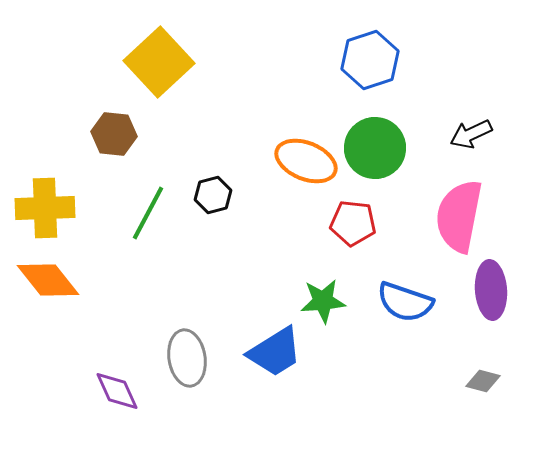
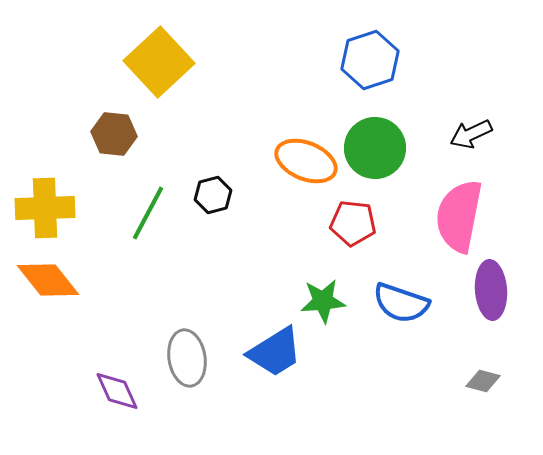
blue semicircle: moved 4 px left, 1 px down
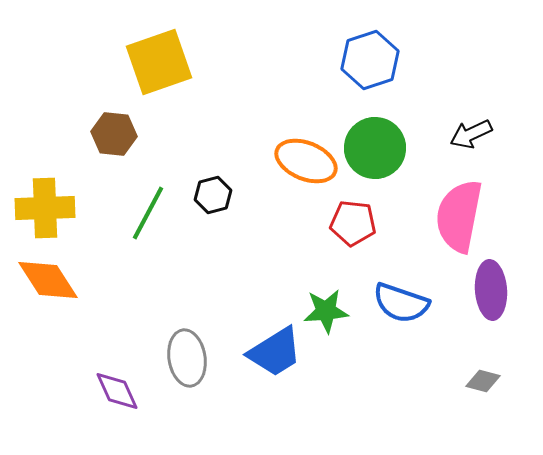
yellow square: rotated 24 degrees clockwise
orange diamond: rotated 6 degrees clockwise
green star: moved 3 px right, 10 px down
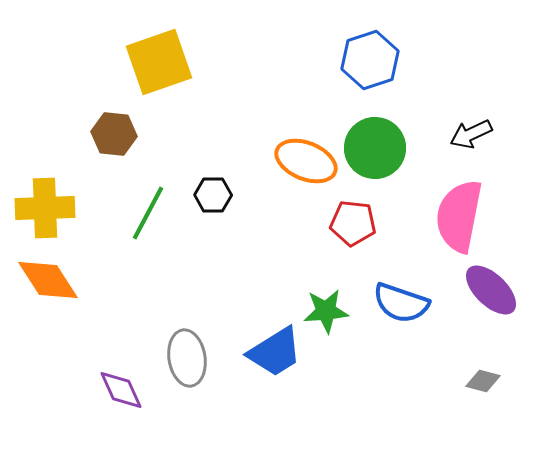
black hexagon: rotated 15 degrees clockwise
purple ellipse: rotated 42 degrees counterclockwise
purple diamond: moved 4 px right, 1 px up
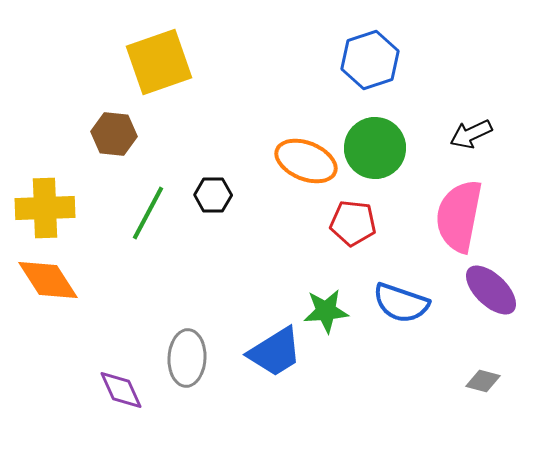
gray ellipse: rotated 12 degrees clockwise
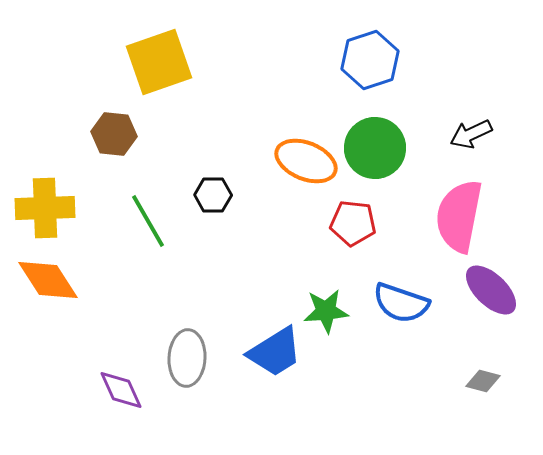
green line: moved 8 px down; rotated 58 degrees counterclockwise
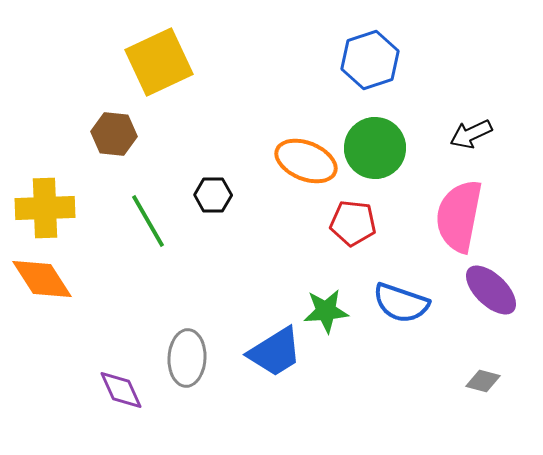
yellow square: rotated 6 degrees counterclockwise
orange diamond: moved 6 px left, 1 px up
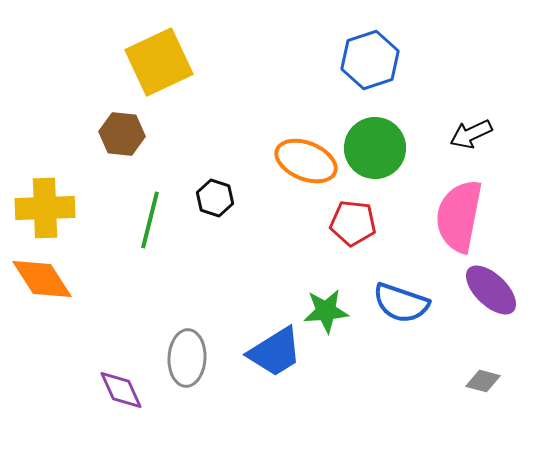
brown hexagon: moved 8 px right
black hexagon: moved 2 px right, 3 px down; rotated 18 degrees clockwise
green line: moved 2 px right, 1 px up; rotated 44 degrees clockwise
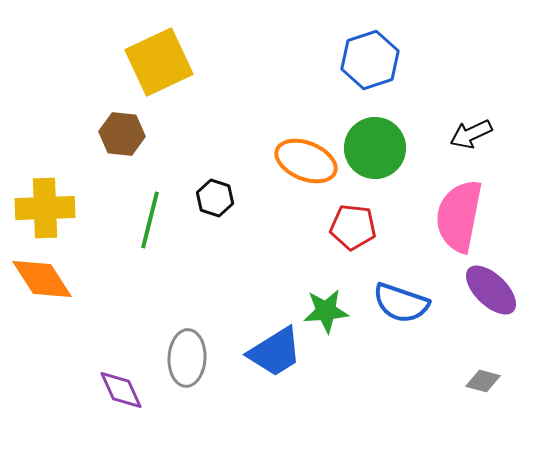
red pentagon: moved 4 px down
